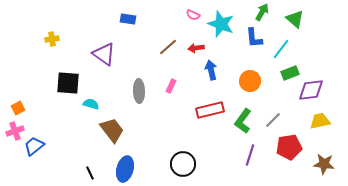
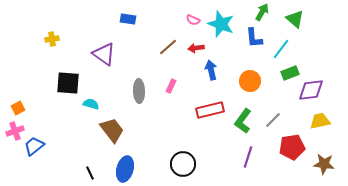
pink semicircle: moved 5 px down
red pentagon: moved 3 px right
purple line: moved 2 px left, 2 px down
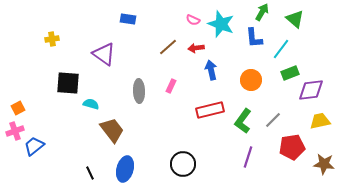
orange circle: moved 1 px right, 1 px up
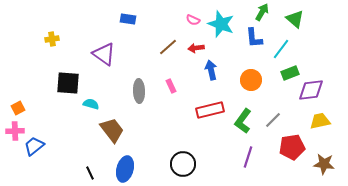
pink rectangle: rotated 48 degrees counterclockwise
pink cross: rotated 18 degrees clockwise
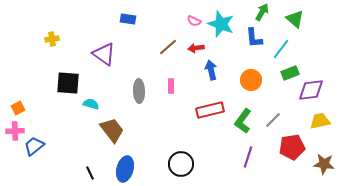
pink semicircle: moved 1 px right, 1 px down
pink rectangle: rotated 24 degrees clockwise
black circle: moved 2 px left
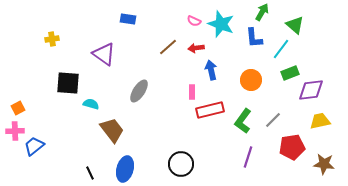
green triangle: moved 6 px down
pink rectangle: moved 21 px right, 6 px down
gray ellipse: rotated 35 degrees clockwise
